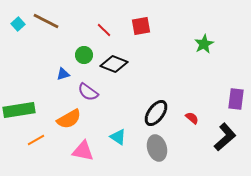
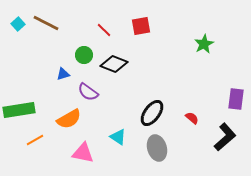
brown line: moved 2 px down
black ellipse: moved 4 px left
orange line: moved 1 px left
pink triangle: moved 2 px down
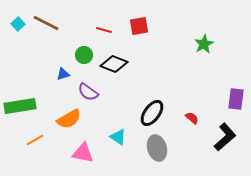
red square: moved 2 px left
red line: rotated 28 degrees counterclockwise
green rectangle: moved 1 px right, 4 px up
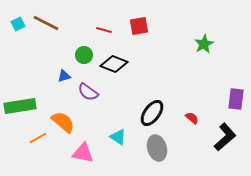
cyan square: rotated 16 degrees clockwise
blue triangle: moved 1 px right, 2 px down
orange semicircle: moved 6 px left, 3 px down; rotated 110 degrees counterclockwise
orange line: moved 3 px right, 2 px up
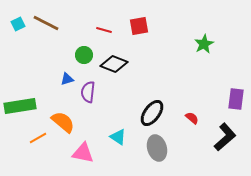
blue triangle: moved 3 px right, 3 px down
purple semicircle: rotated 60 degrees clockwise
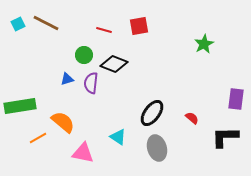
purple semicircle: moved 3 px right, 9 px up
black L-shape: rotated 140 degrees counterclockwise
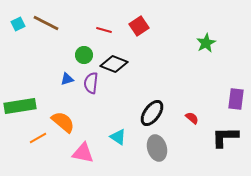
red square: rotated 24 degrees counterclockwise
green star: moved 2 px right, 1 px up
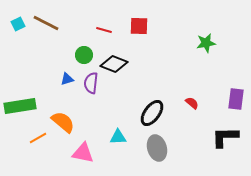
red square: rotated 36 degrees clockwise
green star: rotated 18 degrees clockwise
red semicircle: moved 15 px up
cyan triangle: rotated 36 degrees counterclockwise
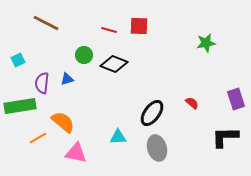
cyan square: moved 36 px down
red line: moved 5 px right
purple semicircle: moved 49 px left
purple rectangle: rotated 25 degrees counterclockwise
pink triangle: moved 7 px left
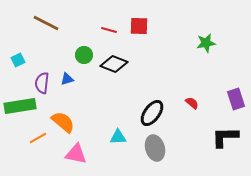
gray ellipse: moved 2 px left
pink triangle: moved 1 px down
